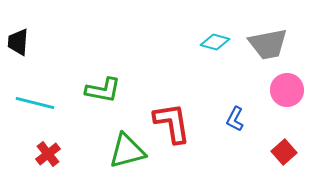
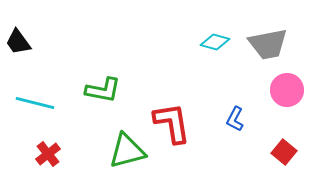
black trapezoid: rotated 40 degrees counterclockwise
red square: rotated 10 degrees counterclockwise
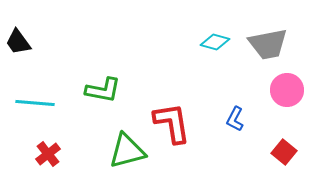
cyan line: rotated 9 degrees counterclockwise
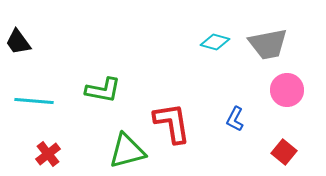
cyan line: moved 1 px left, 2 px up
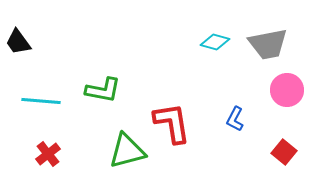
cyan line: moved 7 px right
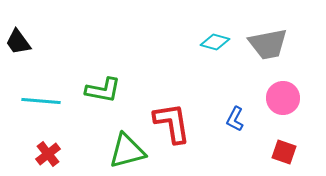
pink circle: moved 4 px left, 8 px down
red square: rotated 20 degrees counterclockwise
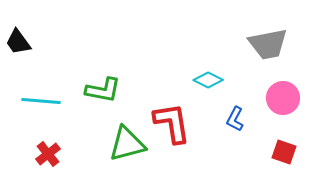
cyan diamond: moved 7 px left, 38 px down; rotated 12 degrees clockwise
green triangle: moved 7 px up
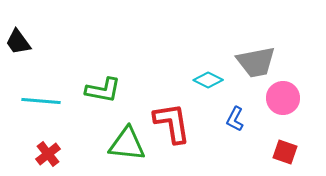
gray trapezoid: moved 12 px left, 18 px down
green triangle: rotated 21 degrees clockwise
red square: moved 1 px right
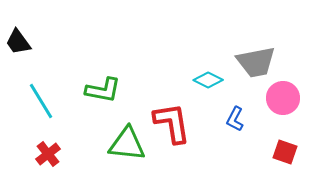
cyan line: rotated 54 degrees clockwise
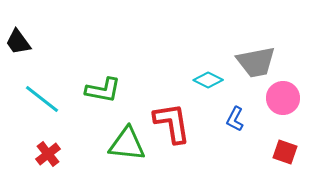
cyan line: moved 1 px right, 2 px up; rotated 21 degrees counterclockwise
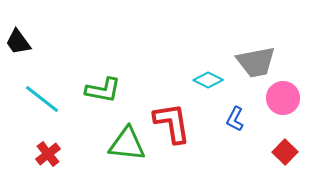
red square: rotated 25 degrees clockwise
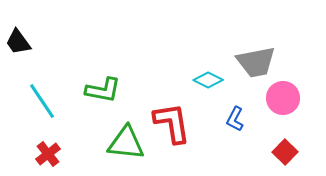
cyan line: moved 2 px down; rotated 18 degrees clockwise
green triangle: moved 1 px left, 1 px up
